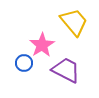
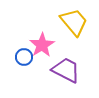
blue circle: moved 6 px up
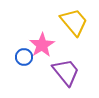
purple trapezoid: moved 2 px down; rotated 24 degrees clockwise
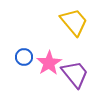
pink star: moved 7 px right, 18 px down
purple trapezoid: moved 9 px right, 2 px down
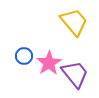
blue circle: moved 1 px up
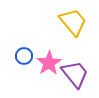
yellow trapezoid: moved 1 px left
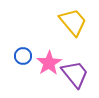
blue circle: moved 1 px left
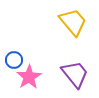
blue circle: moved 9 px left, 4 px down
pink star: moved 20 px left, 14 px down
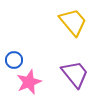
pink star: moved 5 px down; rotated 10 degrees clockwise
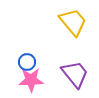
blue circle: moved 13 px right, 2 px down
pink star: moved 2 px right, 2 px up; rotated 20 degrees clockwise
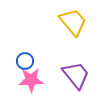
blue circle: moved 2 px left, 1 px up
purple trapezoid: moved 1 px right, 1 px down
